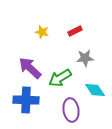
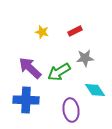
green arrow: moved 1 px left, 6 px up
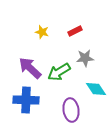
cyan diamond: moved 1 px right, 1 px up
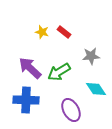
red rectangle: moved 11 px left, 1 px down; rotated 64 degrees clockwise
gray star: moved 6 px right, 2 px up
purple ellipse: rotated 20 degrees counterclockwise
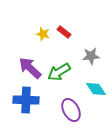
yellow star: moved 1 px right, 2 px down
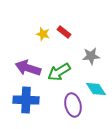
purple arrow: moved 2 px left; rotated 25 degrees counterclockwise
purple ellipse: moved 2 px right, 5 px up; rotated 15 degrees clockwise
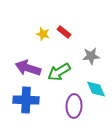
cyan diamond: rotated 10 degrees clockwise
purple ellipse: moved 1 px right, 1 px down; rotated 15 degrees clockwise
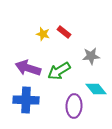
green arrow: moved 1 px up
cyan diamond: rotated 15 degrees counterclockwise
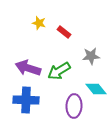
yellow star: moved 4 px left, 11 px up
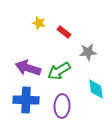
gray star: moved 3 px left, 4 px up
cyan diamond: rotated 30 degrees clockwise
purple ellipse: moved 12 px left
